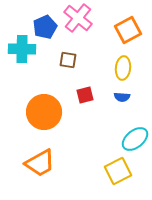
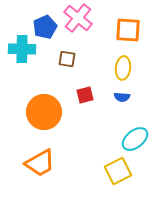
orange square: rotated 32 degrees clockwise
brown square: moved 1 px left, 1 px up
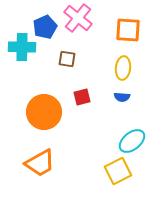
cyan cross: moved 2 px up
red square: moved 3 px left, 2 px down
cyan ellipse: moved 3 px left, 2 px down
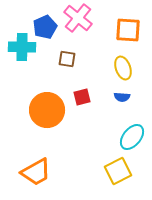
yellow ellipse: rotated 25 degrees counterclockwise
orange circle: moved 3 px right, 2 px up
cyan ellipse: moved 4 px up; rotated 12 degrees counterclockwise
orange trapezoid: moved 4 px left, 9 px down
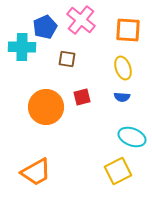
pink cross: moved 3 px right, 2 px down
orange circle: moved 1 px left, 3 px up
cyan ellipse: rotated 72 degrees clockwise
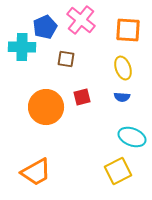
brown square: moved 1 px left
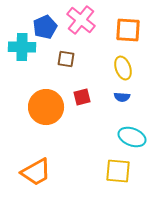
yellow square: rotated 32 degrees clockwise
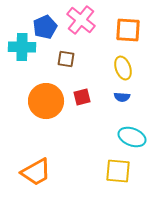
orange circle: moved 6 px up
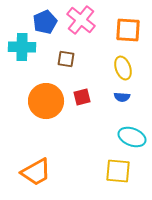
blue pentagon: moved 5 px up
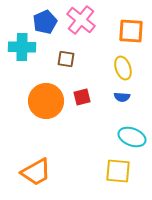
orange square: moved 3 px right, 1 px down
